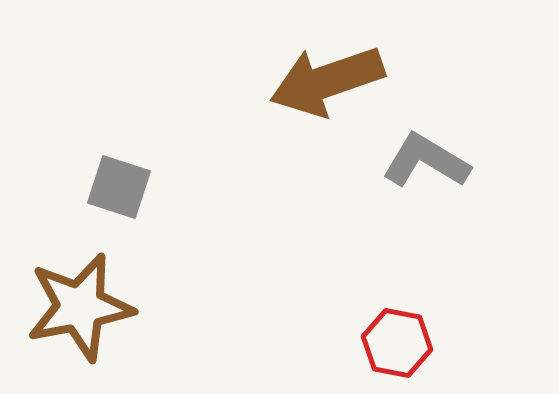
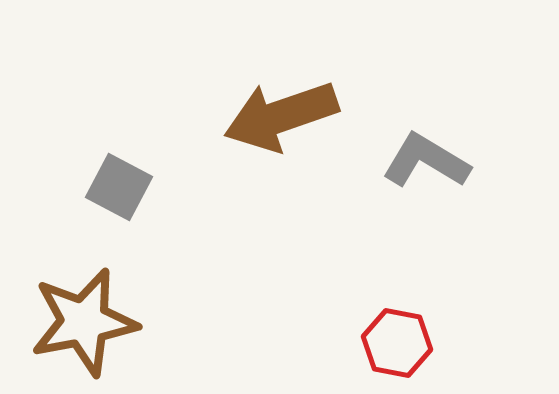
brown arrow: moved 46 px left, 35 px down
gray square: rotated 10 degrees clockwise
brown star: moved 4 px right, 15 px down
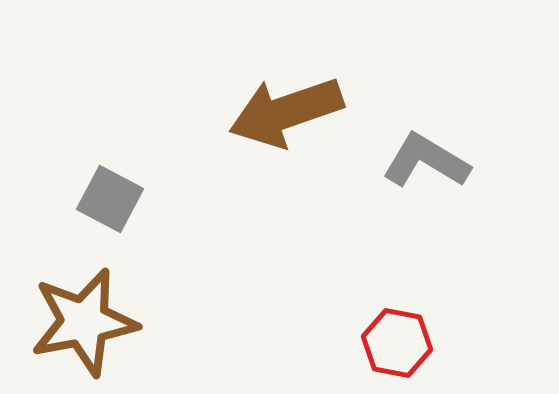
brown arrow: moved 5 px right, 4 px up
gray square: moved 9 px left, 12 px down
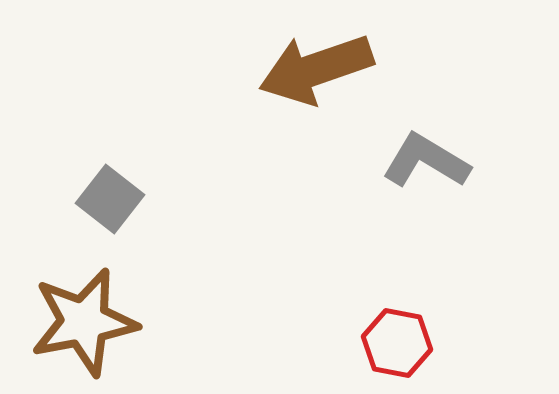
brown arrow: moved 30 px right, 43 px up
gray square: rotated 10 degrees clockwise
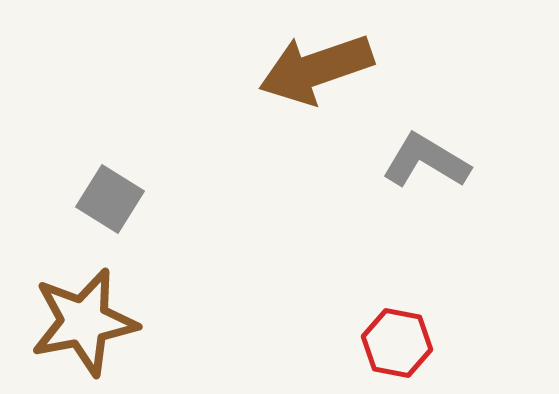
gray square: rotated 6 degrees counterclockwise
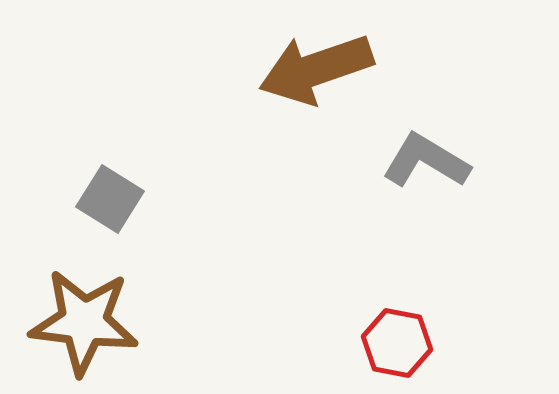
brown star: rotated 18 degrees clockwise
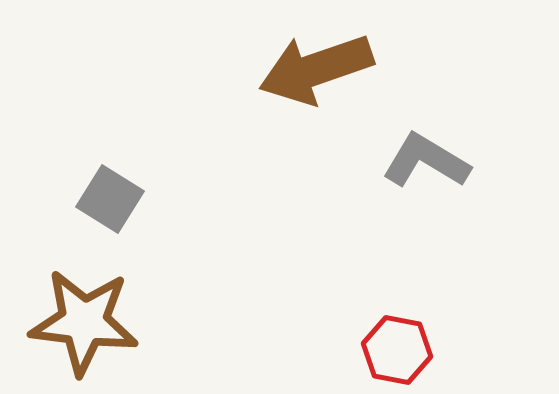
red hexagon: moved 7 px down
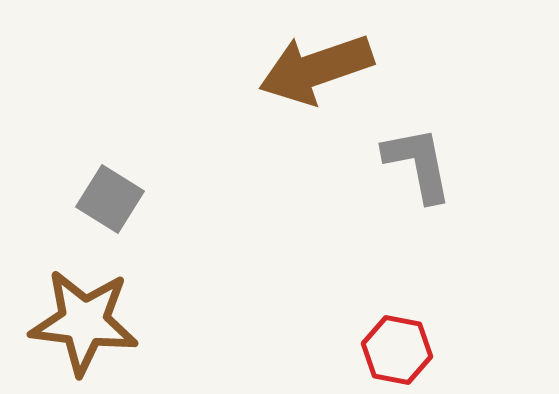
gray L-shape: moved 8 px left, 3 px down; rotated 48 degrees clockwise
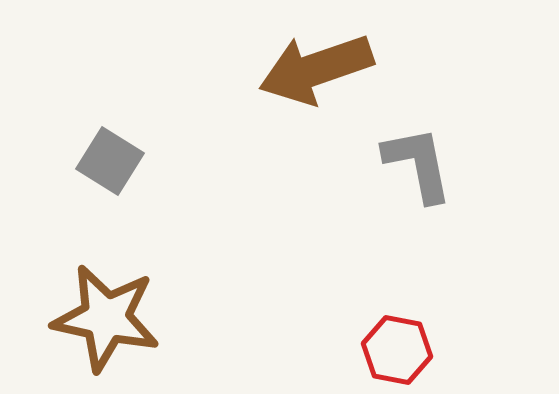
gray square: moved 38 px up
brown star: moved 22 px right, 4 px up; rotated 5 degrees clockwise
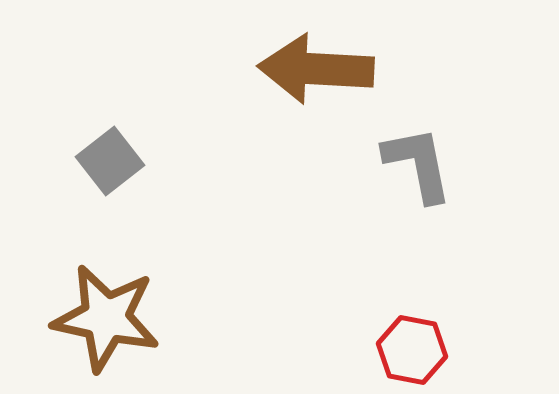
brown arrow: rotated 22 degrees clockwise
gray square: rotated 20 degrees clockwise
red hexagon: moved 15 px right
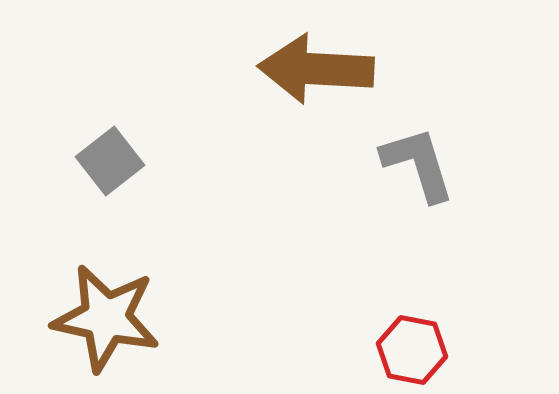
gray L-shape: rotated 6 degrees counterclockwise
